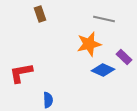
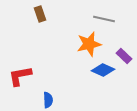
purple rectangle: moved 1 px up
red L-shape: moved 1 px left, 3 px down
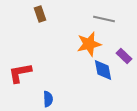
blue diamond: rotated 55 degrees clockwise
red L-shape: moved 3 px up
blue semicircle: moved 1 px up
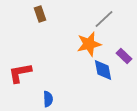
gray line: rotated 55 degrees counterclockwise
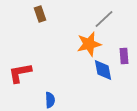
purple rectangle: rotated 42 degrees clockwise
blue semicircle: moved 2 px right, 1 px down
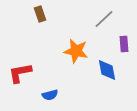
orange star: moved 13 px left, 7 px down; rotated 25 degrees clockwise
purple rectangle: moved 12 px up
blue diamond: moved 4 px right
blue semicircle: moved 5 px up; rotated 77 degrees clockwise
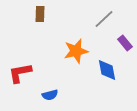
brown rectangle: rotated 21 degrees clockwise
purple rectangle: moved 1 px right, 1 px up; rotated 35 degrees counterclockwise
orange star: rotated 25 degrees counterclockwise
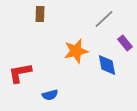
blue diamond: moved 5 px up
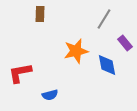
gray line: rotated 15 degrees counterclockwise
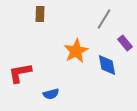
orange star: rotated 15 degrees counterclockwise
blue semicircle: moved 1 px right, 1 px up
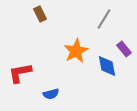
brown rectangle: rotated 28 degrees counterclockwise
purple rectangle: moved 1 px left, 6 px down
blue diamond: moved 1 px down
